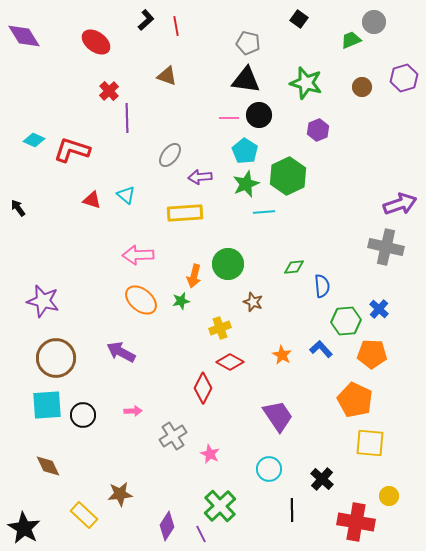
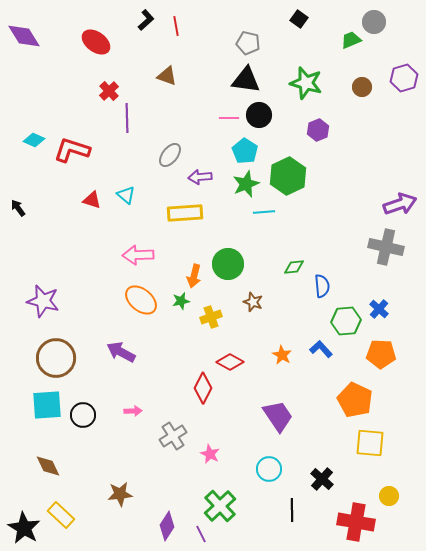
yellow cross at (220, 328): moved 9 px left, 11 px up
orange pentagon at (372, 354): moved 9 px right
yellow rectangle at (84, 515): moved 23 px left
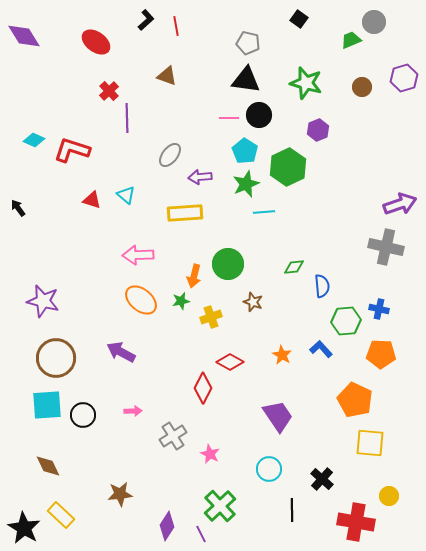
green hexagon at (288, 176): moved 9 px up
blue cross at (379, 309): rotated 30 degrees counterclockwise
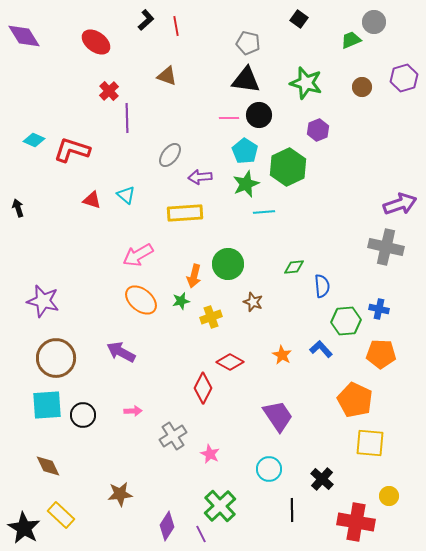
black arrow at (18, 208): rotated 18 degrees clockwise
pink arrow at (138, 255): rotated 28 degrees counterclockwise
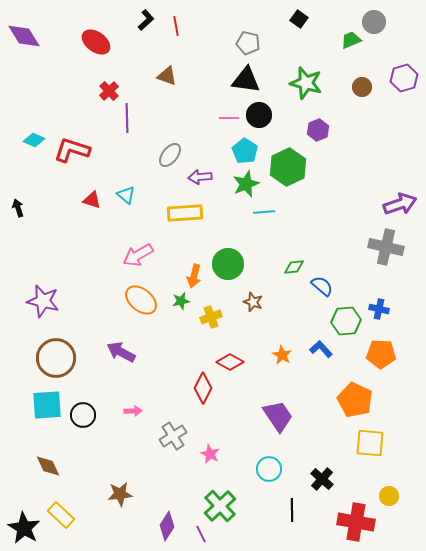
blue semicircle at (322, 286): rotated 45 degrees counterclockwise
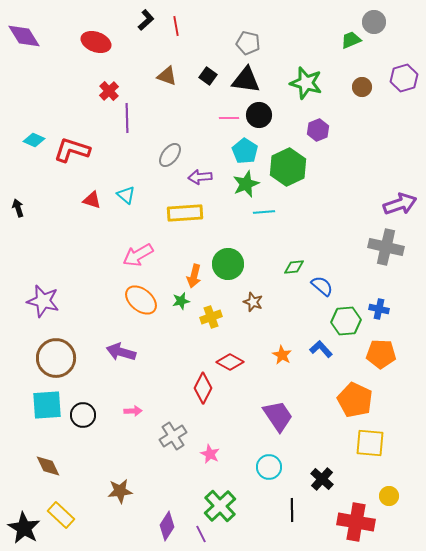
black square at (299, 19): moved 91 px left, 57 px down
red ellipse at (96, 42): rotated 16 degrees counterclockwise
purple arrow at (121, 352): rotated 12 degrees counterclockwise
cyan circle at (269, 469): moved 2 px up
brown star at (120, 494): moved 3 px up
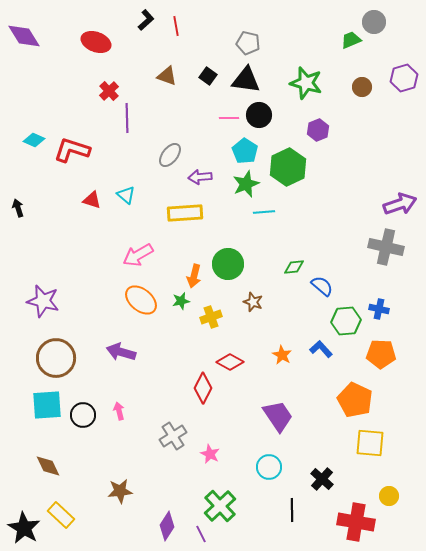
pink arrow at (133, 411): moved 14 px left; rotated 102 degrees counterclockwise
